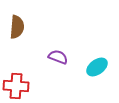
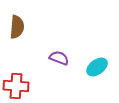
purple semicircle: moved 1 px right, 1 px down
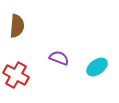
brown semicircle: moved 1 px up
red cross: moved 11 px up; rotated 25 degrees clockwise
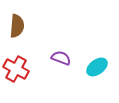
purple semicircle: moved 2 px right
red cross: moved 6 px up
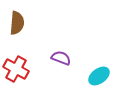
brown semicircle: moved 3 px up
cyan ellipse: moved 2 px right, 9 px down
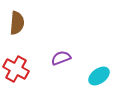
purple semicircle: rotated 42 degrees counterclockwise
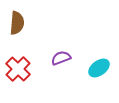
red cross: moved 2 px right; rotated 15 degrees clockwise
cyan ellipse: moved 8 px up
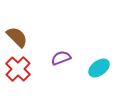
brown semicircle: moved 14 px down; rotated 50 degrees counterclockwise
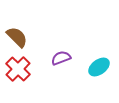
cyan ellipse: moved 1 px up
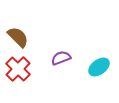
brown semicircle: moved 1 px right
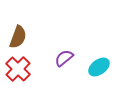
brown semicircle: rotated 65 degrees clockwise
purple semicircle: moved 3 px right; rotated 18 degrees counterclockwise
